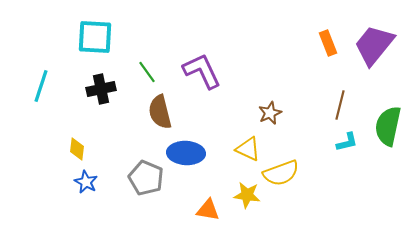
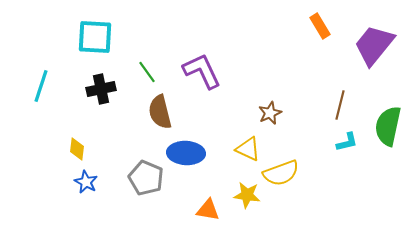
orange rectangle: moved 8 px left, 17 px up; rotated 10 degrees counterclockwise
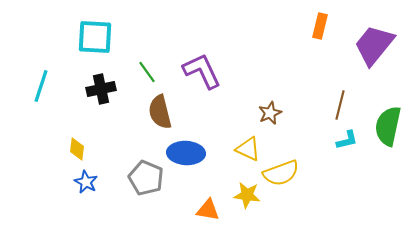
orange rectangle: rotated 45 degrees clockwise
cyan L-shape: moved 2 px up
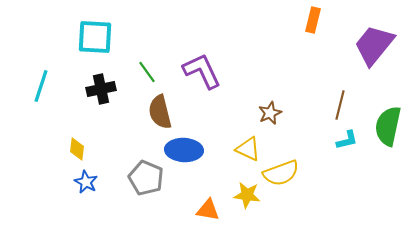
orange rectangle: moved 7 px left, 6 px up
blue ellipse: moved 2 px left, 3 px up
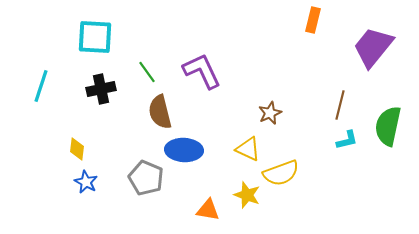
purple trapezoid: moved 1 px left, 2 px down
yellow star: rotated 12 degrees clockwise
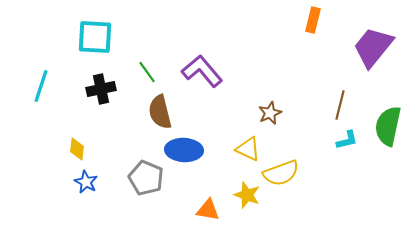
purple L-shape: rotated 15 degrees counterclockwise
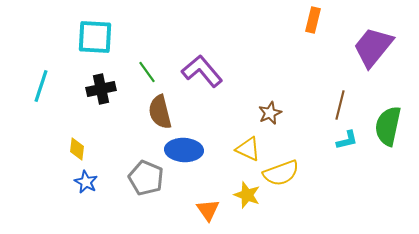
orange triangle: rotated 45 degrees clockwise
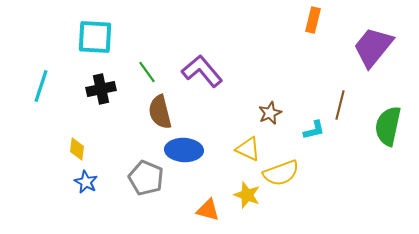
cyan L-shape: moved 33 px left, 10 px up
orange triangle: rotated 40 degrees counterclockwise
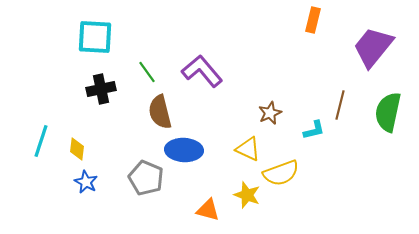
cyan line: moved 55 px down
green semicircle: moved 14 px up
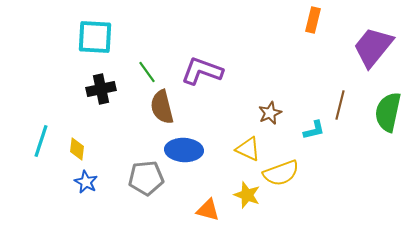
purple L-shape: rotated 30 degrees counterclockwise
brown semicircle: moved 2 px right, 5 px up
gray pentagon: rotated 28 degrees counterclockwise
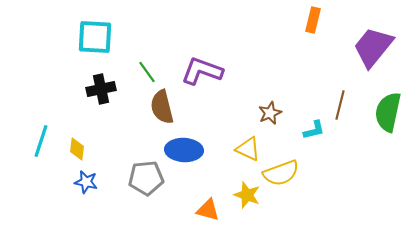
blue star: rotated 15 degrees counterclockwise
